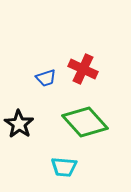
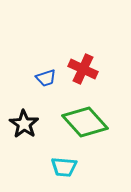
black star: moved 5 px right
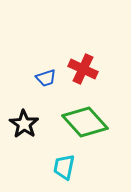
cyan trapezoid: rotated 96 degrees clockwise
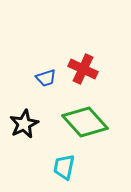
black star: rotated 12 degrees clockwise
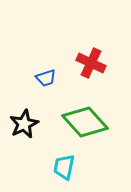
red cross: moved 8 px right, 6 px up
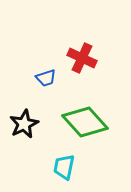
red cross: moved 9 px left, 5 px up
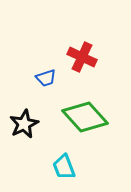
red cross: moved 1 px up
green diamond: moved 5 px up
cyan trapezoid: rotated 32 degrees counterclockwise
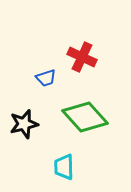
black star: rotated 12 degrees clockwise
cyan trapezoid: rotated 20 degrees clockwise
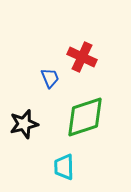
blue trapezoid: moved 4 px right; rotated 95 degrees counterclockwise
green diamond: rotated 66 degrees counterclockwise
